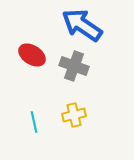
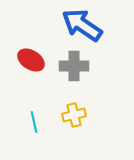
red ellipse: moved 1 px left, 5 px down
gray cross: rotated 20 degrees counterclockwise
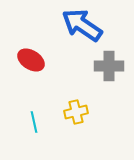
gray cross: moved 35 px right
yellow cross: moved 2 px right, 3 px up
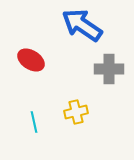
gray cross: moved 3 px down
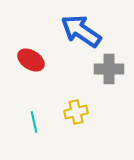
blue arrow: moved 1 px left, 6 px down
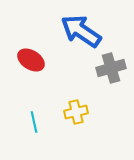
gray cross: moved 2 px right, 1 px up; rotated 16 degrees counterclockwise
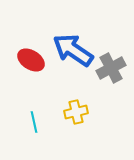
blue arrow: moved 8 px left, 19 px down
gray cross: rotated 12 degrees counterclockwise
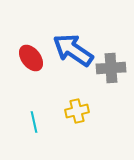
red ellipse: moved 2 px up; rotated 20 degrees clockwise
gray cross: rotated 24 degrees clockwise
yellow cross: moved 1 px right, 1 px up
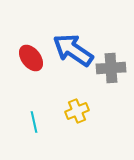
yellow cross: rotated 10 degrees counterclockwise
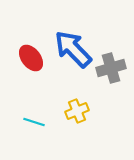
blue arrow: moved 1 px up; rotated 12 degrees clockwise
gray cross: rotated 12 degrees counterclockwise
cyan line: rotated 60 degrees counterclockwise
